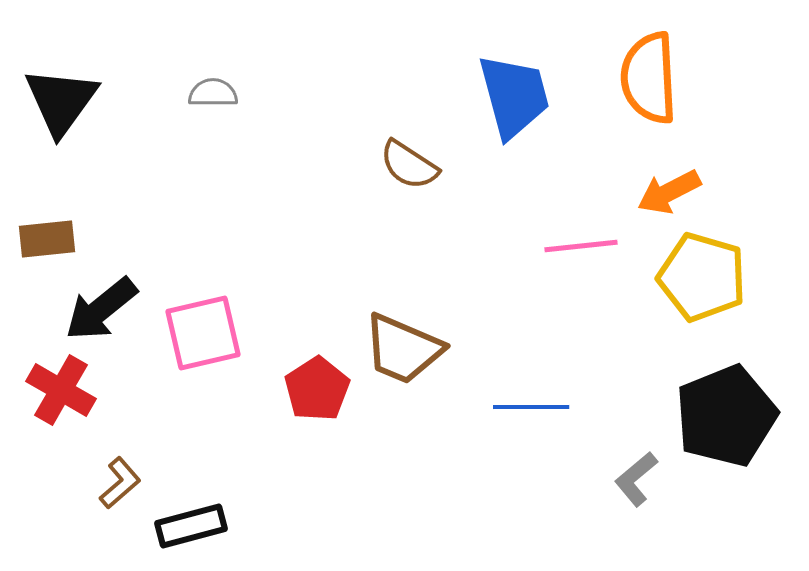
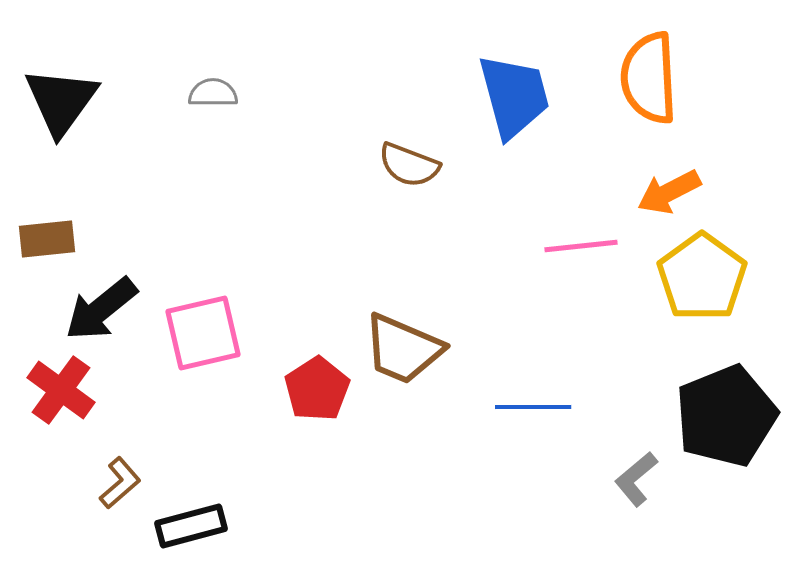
brown semicircle: rotated 12 degrees counterclockwise
yellow pentagon: rotated 20 degrees clockwise
red cross: rotated 6 degrees clockwise
blue line: moved 2 px right
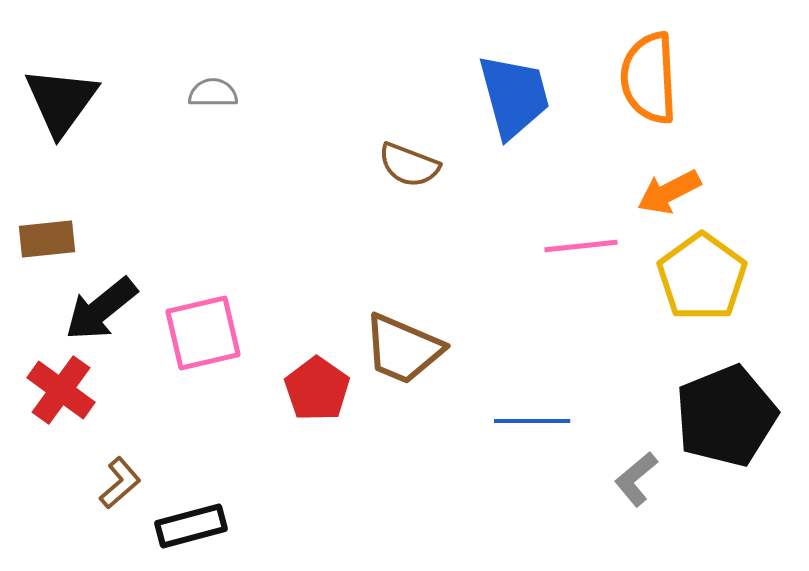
red pentagon: rotated 4 degrees counterclockwise
blue line: moved 1 px left, 14 px down
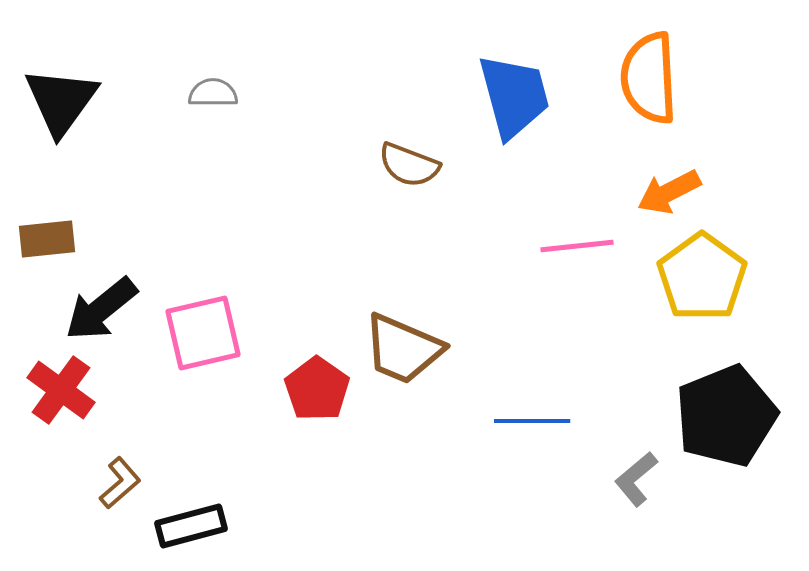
pink line: moved 4 px left
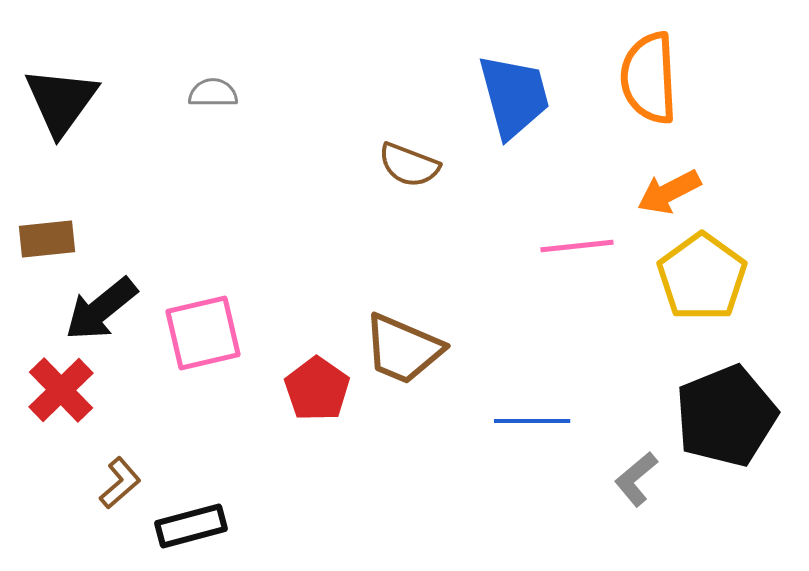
red cross: rotated 10 degrees clockwise
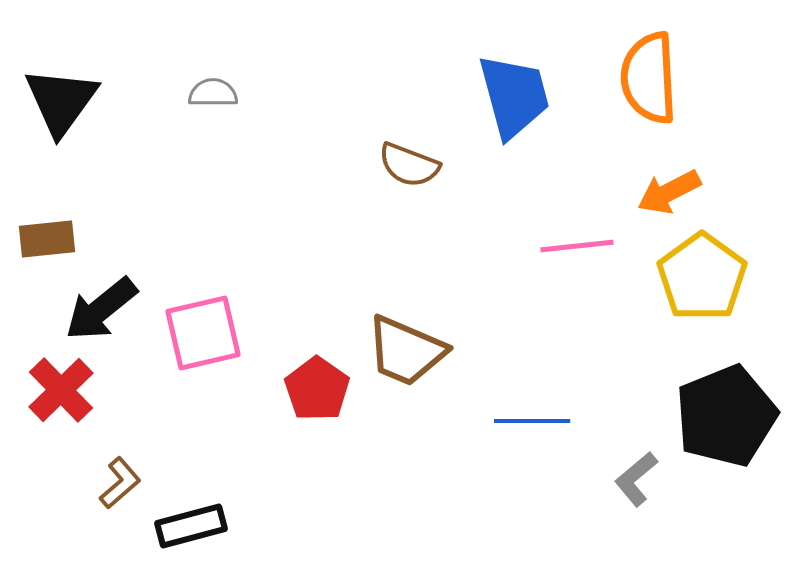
brown trapezoid: moved 3 px right, 2 px down
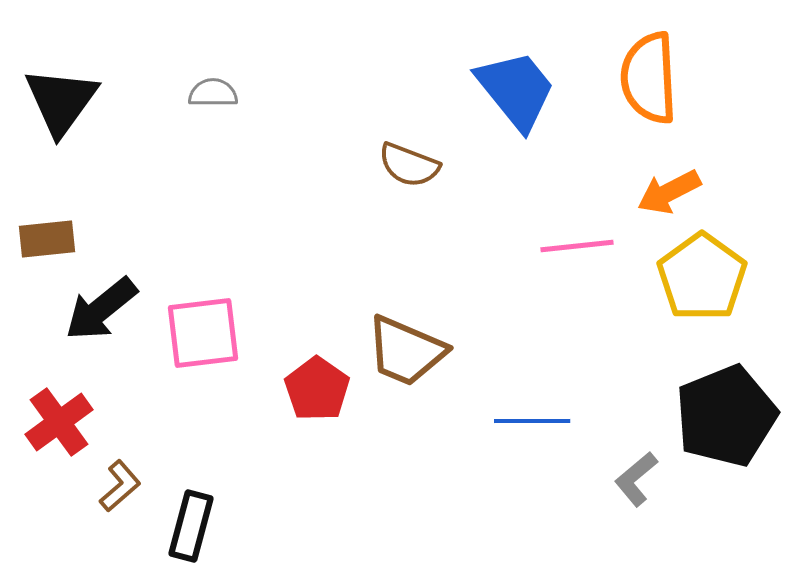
blue trapezoid: moved 2 px right, 6 px up; rotated 24 degrees counterclockwise
pink square: rotated 6 degrees clockwise
red cross: moved 2 px left, 32 px down; rotated 8 degrees clockwise
brown L-shape: moved 3 px down
black rectangle: rotated 60 degrees counterclockwise
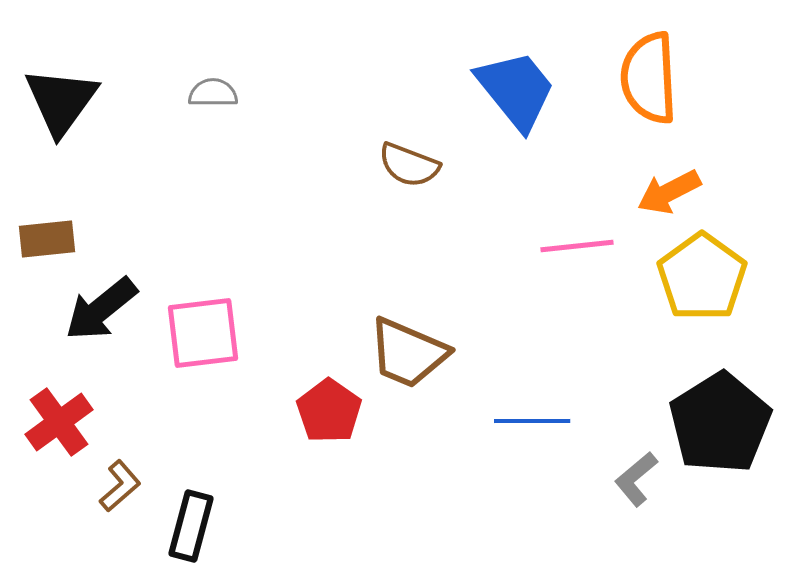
brown trapezoid: moved 2 px right, 2 px down
red pentagon: moved 12 px right, 22 px down
black pentagon: moved 6 px left, 7 px down; rotated 10 degrees counterclockwise
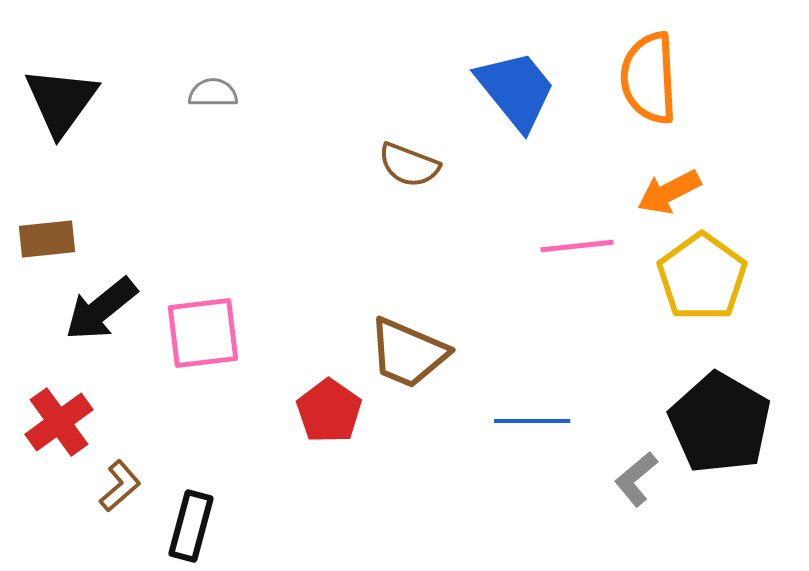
black pentagon: rotated 10 degrees counterclockwise
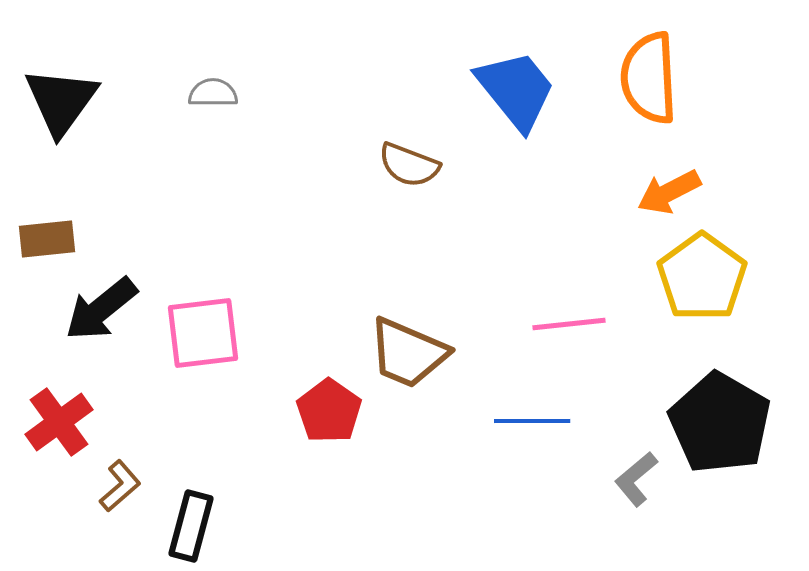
pink line: moved 8 px left, 78 px down
